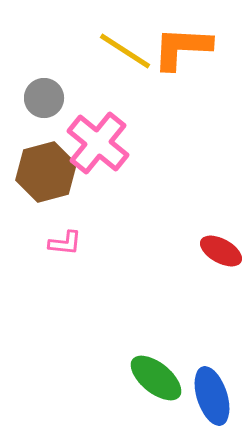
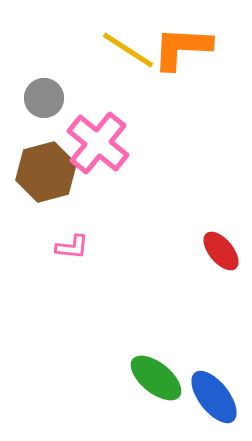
yellow line: moved 3 px right, 1 px up
pink L-shape: moved 7 px right, 4 px down
red ellipse: rotated 21 degrees clockwise
blue ellipse: moved 2 px right, 1 px down; rotated 20 degrees counterclockwise
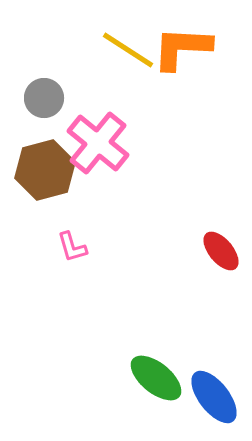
brown hexagon: moved 1 px left, 2 px up
pink L-shape: rotated 68 degrees clockwise
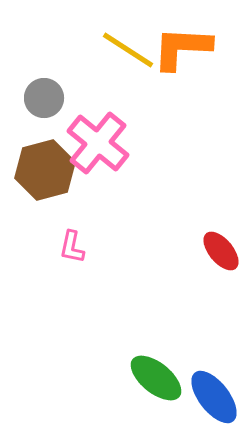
pink L-shape: rotated 28 degrees clockwise
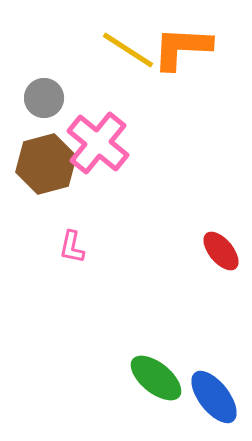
brown hexagon: moved 1 px right, 6 px up
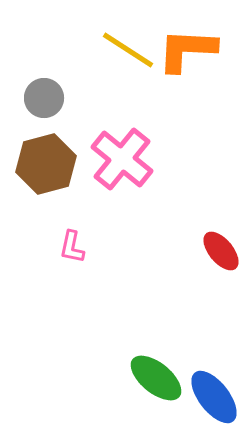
orange L-shape: moved 5 px right, 2 px down
pink cross: moved 24 px right, 16 px down
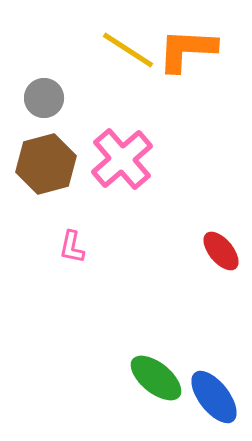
pink cross: rotated 10 degrees clockwise
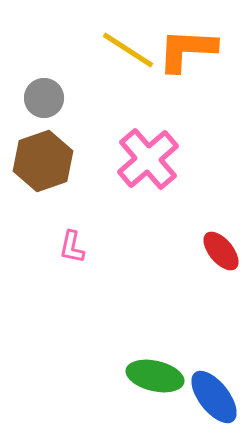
pink cross: moved 26 px right
brown hexagon: moved 3 px left, 3 px up; rotated 4 degrees counterclockwise
green ellipse: moved 1 px left, 2 px up; rotated 26 degrees counterclockwise
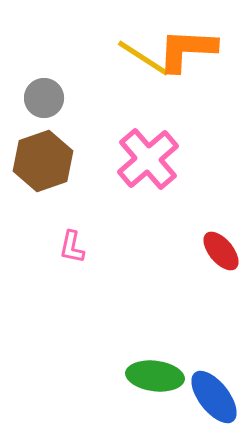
yellow line: moved 15 px right, 8 px down
green ellipse: rotated 6 degrees counterclockwise
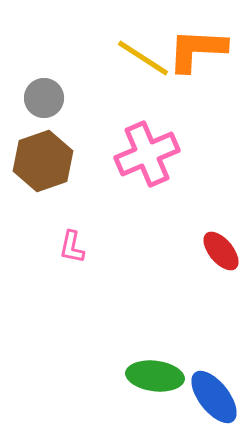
orange L-shape: moved 10 px right
pink cross: moved 1 px left, 5 px up; rotated 18 degrees clockwise
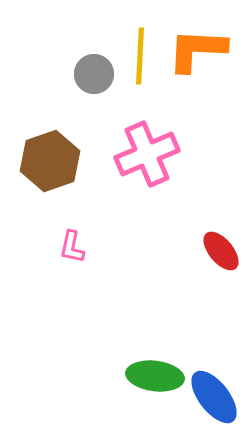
yellow line: moved 3 px left, 2 px up; rotated 60 degrees clockwise
gray circle: moved 50 px right, 24 px up
brown hexagon: moved 7 px right
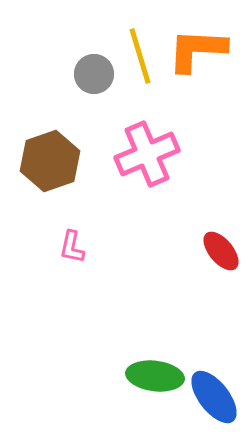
yellow line: rotated 20 degrees counterclockwise
